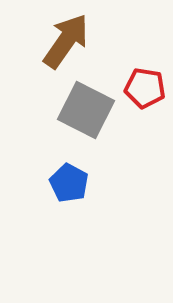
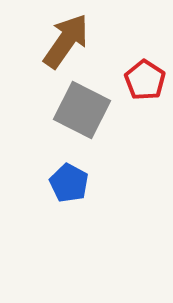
red pentagon: moved 8 px up; rotated 24 degrees clockwise
gray square: moved 4 px left
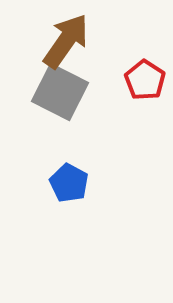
gray square: moved 22 px left, 18 px up
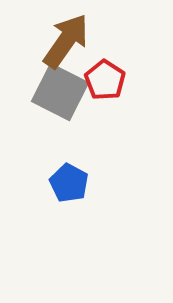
red pentagon: moved 40 px left
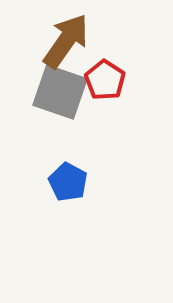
gray square: rotated 8 degrees counterclockwise
blue pentagon: moved 1 px left, 1 px up
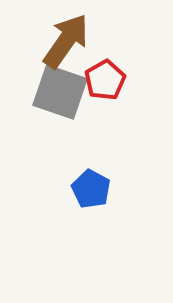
red pentagon: rotated 9 degrees clockwise
blue pentagon: moved 23 px right, 7 px down
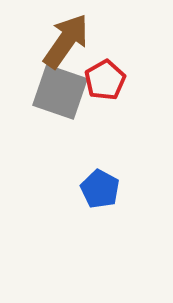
blue pentagon: moved 9 px right
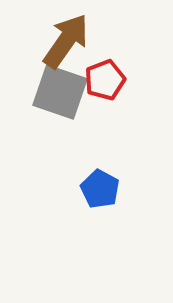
red pentagon: rotated 9 degrees clockwise
